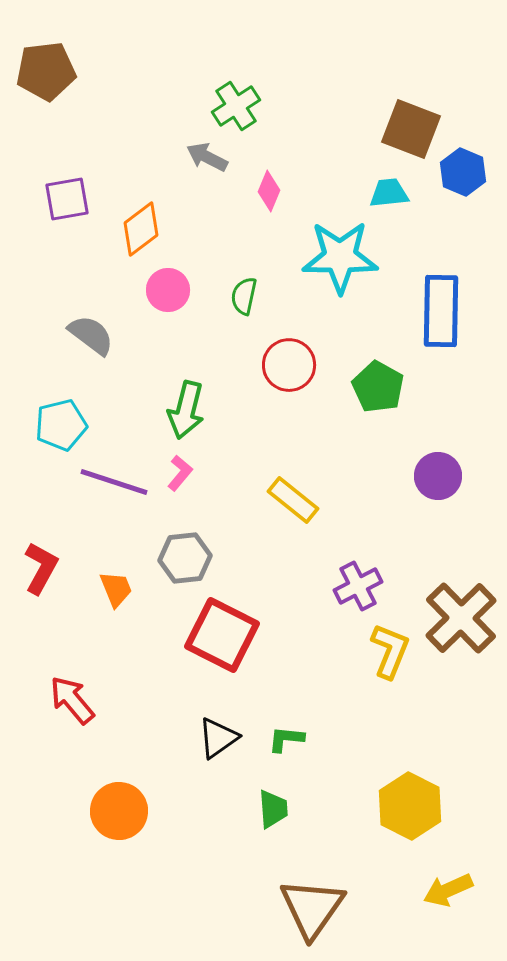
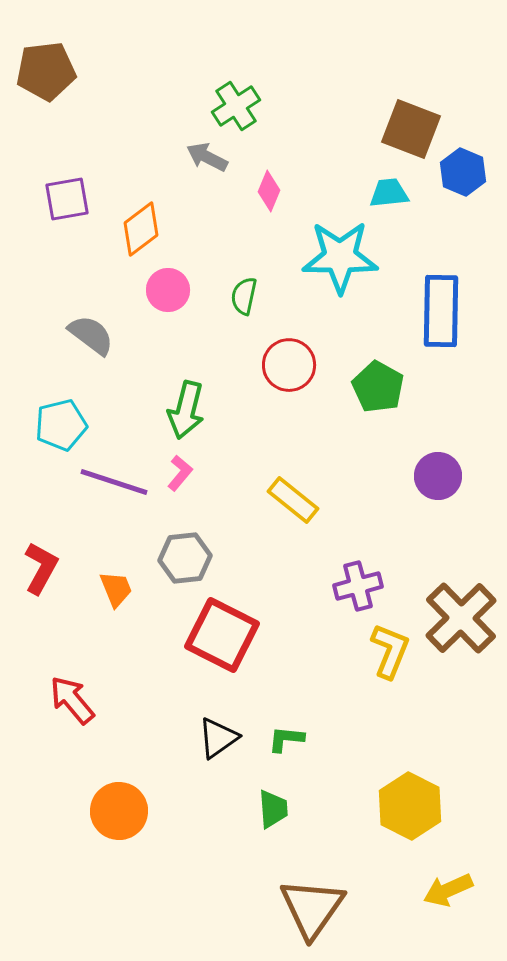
purple cross: rotated 12 degrees clockwise
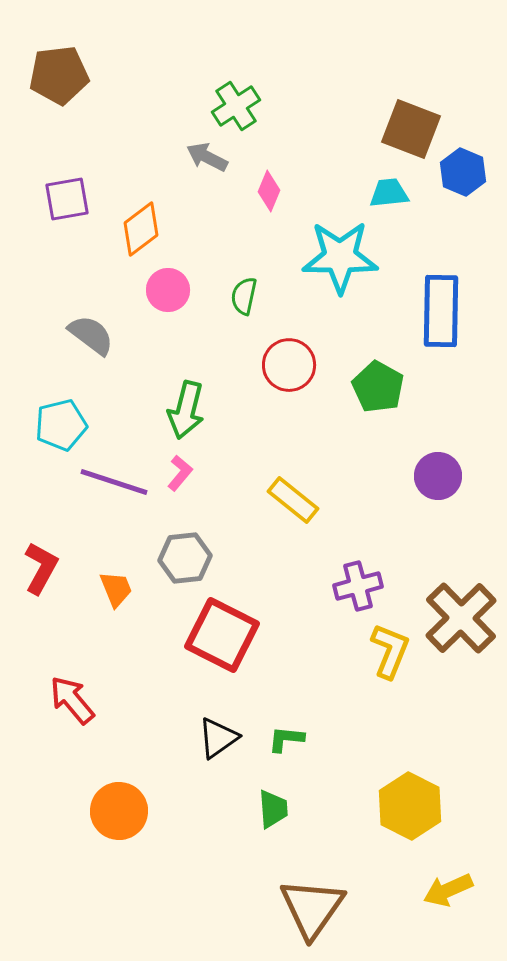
brown pentagon: moved 13 px right, 4 px down
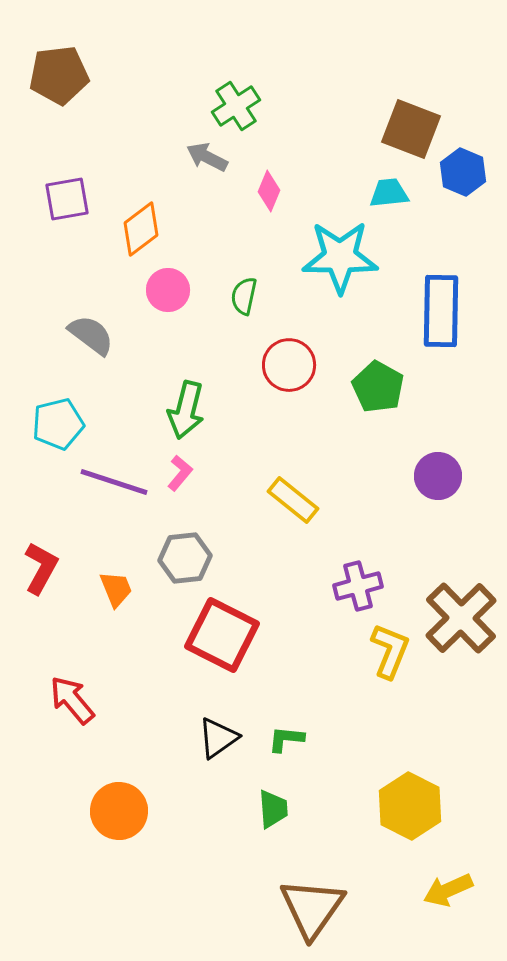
cyan pentagon: moved 3 px left, 1 px up
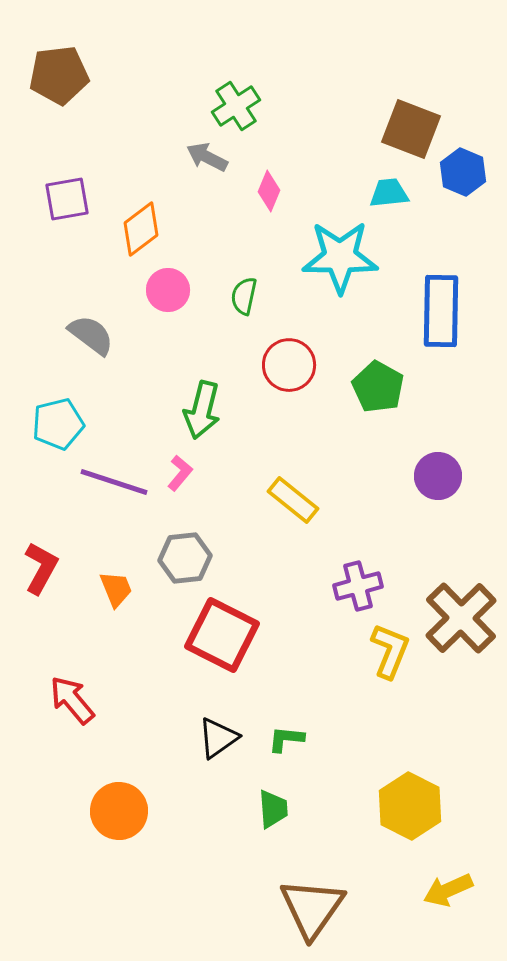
green arrow: moved 16 px right
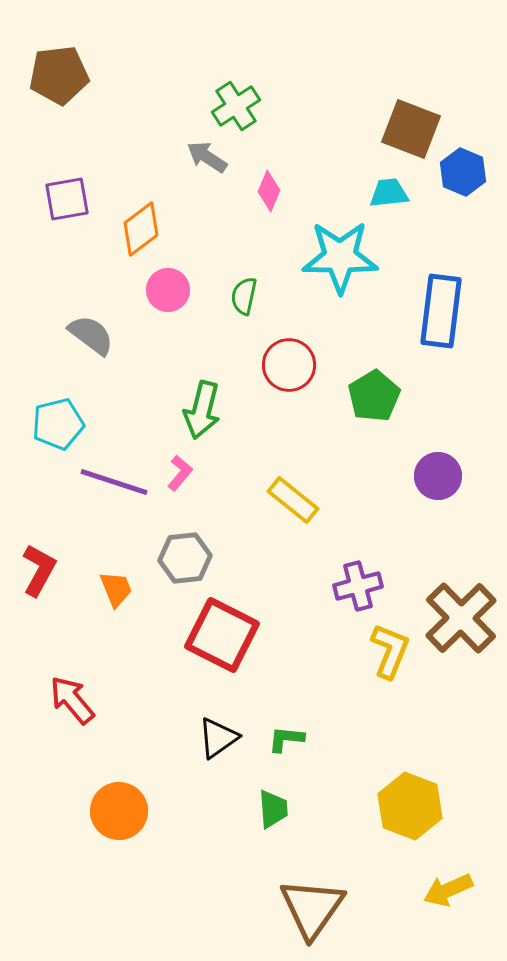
gray arrow: rotated 6 degrees clockwise
blue rectangle: rotated 6 degrees clockwise
green pentagon: moved 4 px left, 9 px down; rotated 12 degrees clockwise
red L-shape: moved 2 px left, 2 px down
yellow hexagon: rotated 6 degrees counterclockwise
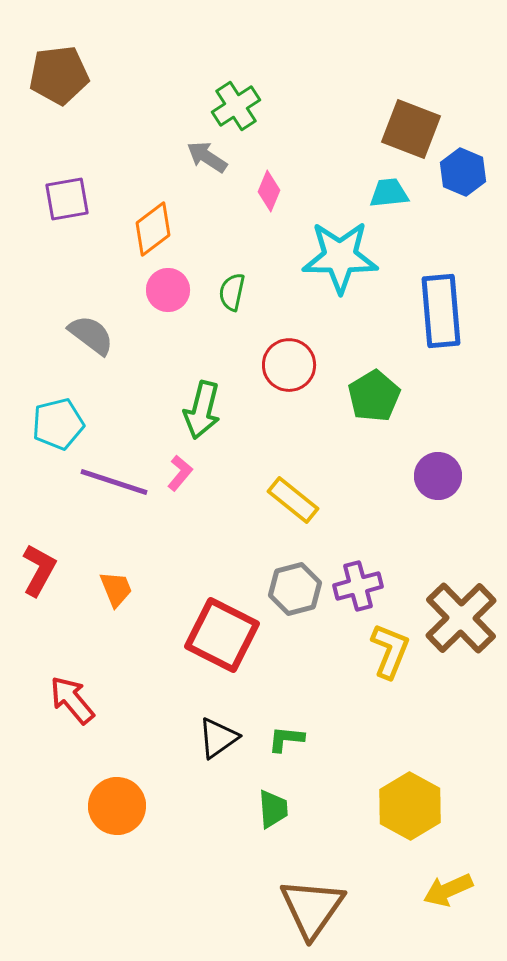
orange diamond: moved 12 px right
green semicircle: moved 12 px left, 4 px up
blue rectangle: rotated 12 degrees counterclockwise
gray hexagon: moved 110 px right, 31 px down; rotated 9 degrees counterclockwise
yellow hexagon: rotated 8 degrees clockwise
orange circle: moved 2 px left, 5 px up
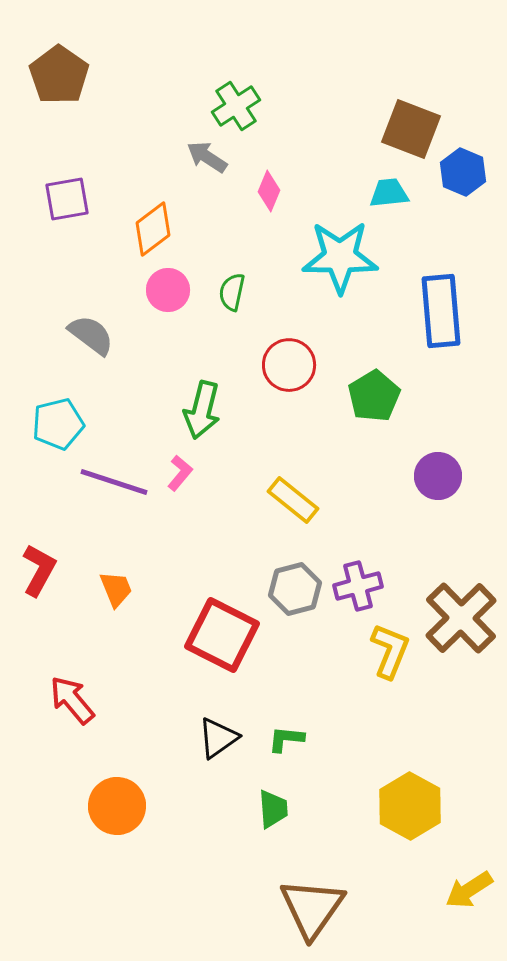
brown pentagon: rotated 30 degrees counterclockwise
yellow arrow: moved 21 px right; rotated 9 degrees counterclockwise
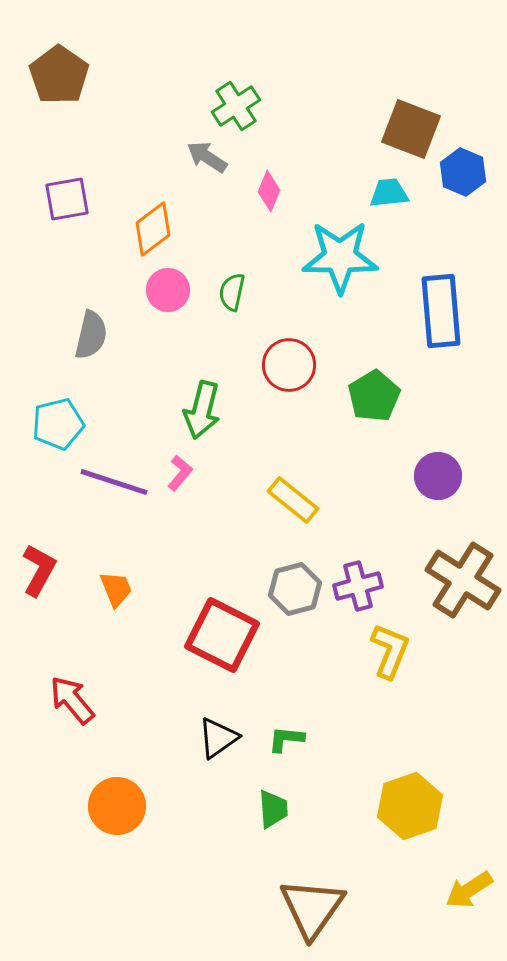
gray semicircle: rotated 66 degrees clockwise
brown cross: moved 2 px right, 38 px up; rotated 14 degrees counterclockwise
yellow hexagon: rotated 12 degrees clockwise
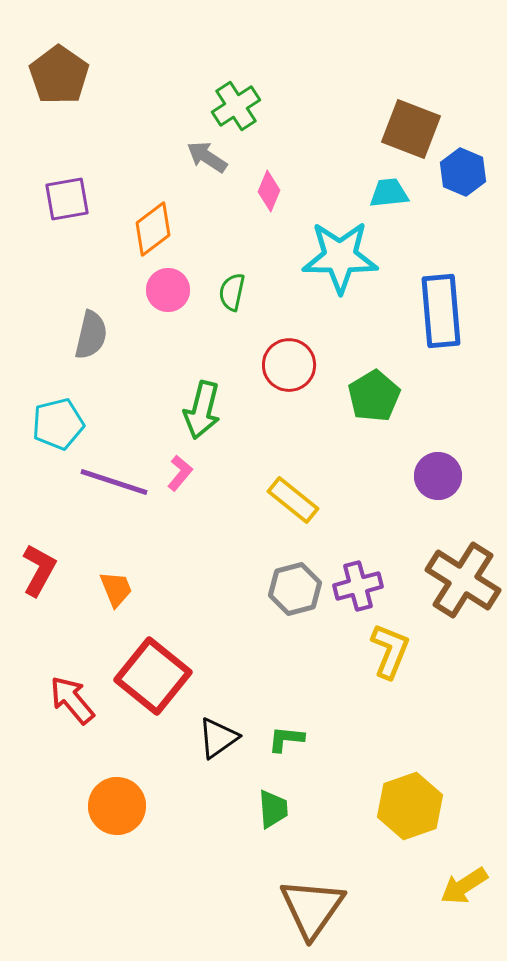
red square: moved 69 px left, 41 px down; rotated 12 degrees clockwise
yellow arrow: moved 5 px left, 4 px up
